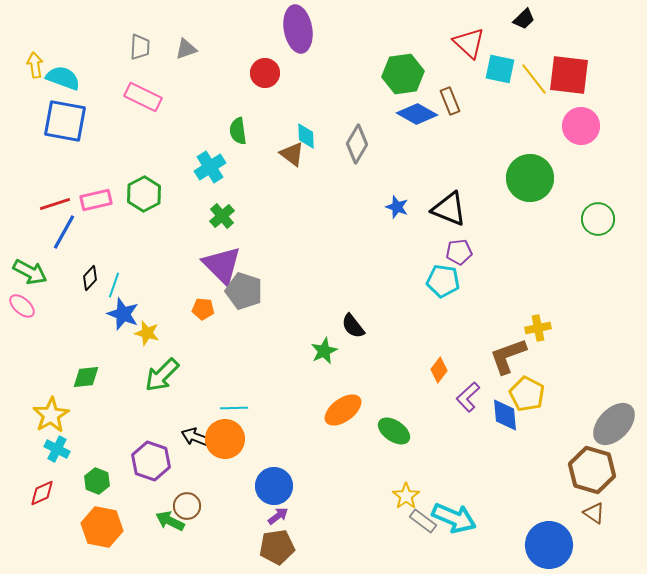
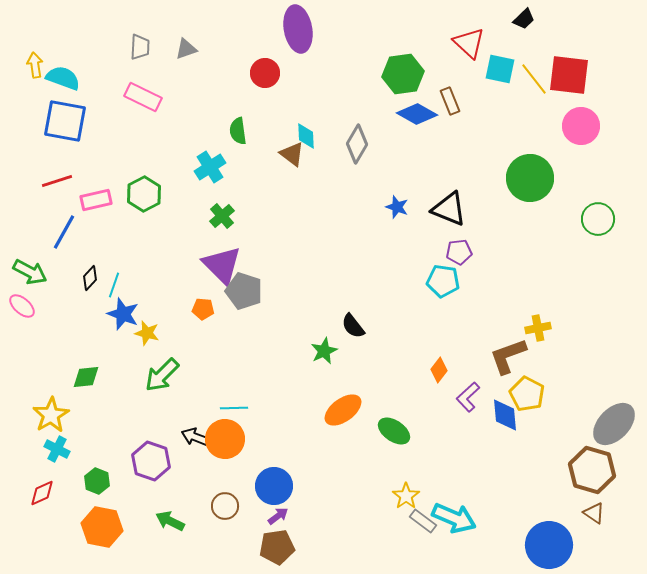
red line at (55, 204): moved 2 px right, 23 px up
brown circle at (187, 506): moved 38 px right
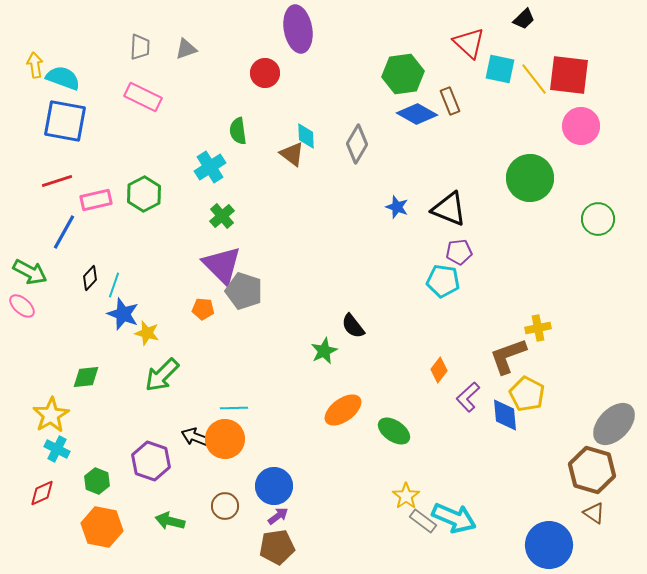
green arrow at (170, 521): rotated 12 degrees counterclockwise
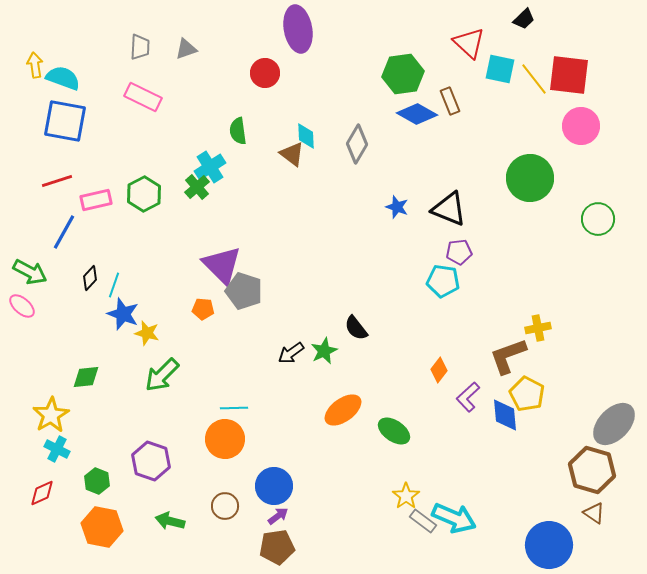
green cross at (222, 216): moved 25 px left, 29 px up
black semicircle at (353, 326): moved 3 px right, 2 px down
black arrow at (195, 437): moved 96 px right, 84 px up; rotated 56 degrees counterclockwise
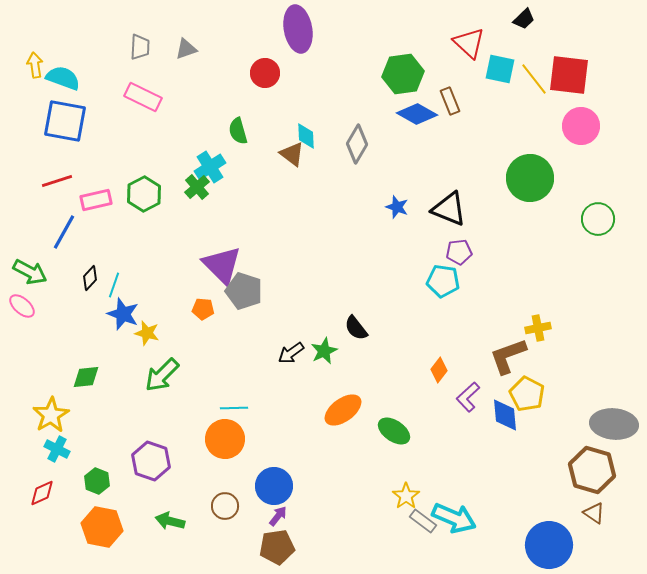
green semicircle at (238, 131): rotated 8 degrees counterclockwise
gray ellipse at (614, 424): rotated 51 degrees clockwise
purple arrow at (278, 516): rotated 15 degrees counterclockwise
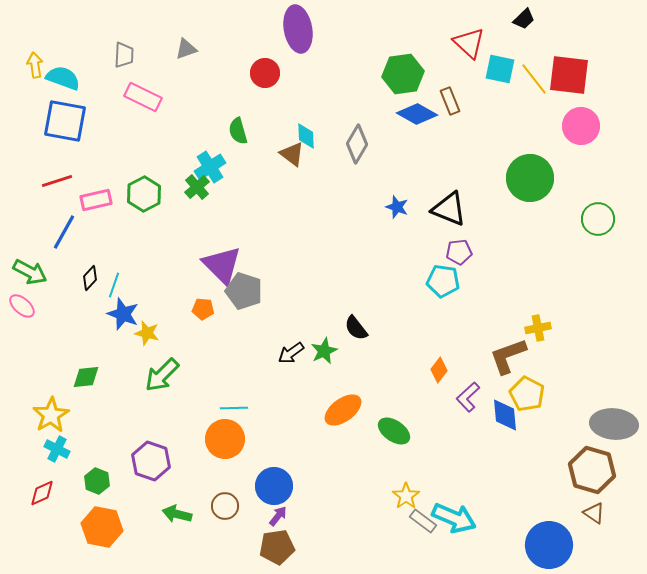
gray trapezoid at (140, 47): moved 16 px left, 8 px down
green arrow at (170, 521): moved 7 px right, 7 px up
